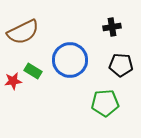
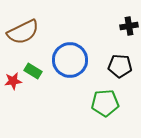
black cross: moved 17 px right, 1 px up
black pentagon: moved 1 px left, 1 px down
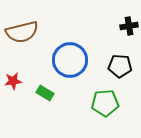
brown semicircle: moved 1 px left; rotated 12 degrees clockwise
green rectangle: moved 12 px right, 22 px down
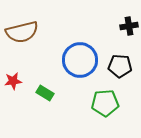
blue circle: moved 10 px right
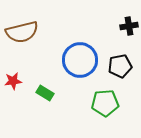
black pentagon: rotated 15 degrees counterclockwise
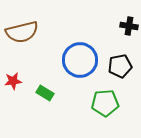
black cross: rotated 18 degrees clockwise
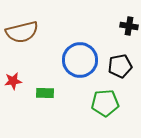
green rectangle: rotated 30 degrees counterclockwise
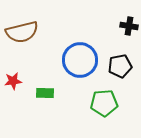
green pentagon: moved 1 px left
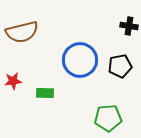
green pentagon: moved 4 px right, 15 px down
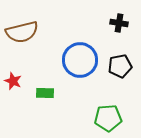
black cross: moved 10 px left, 3 px up
red star: rotated 30 degrees clockwise
